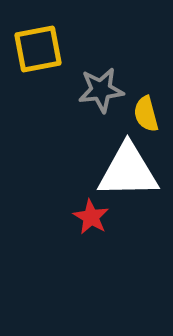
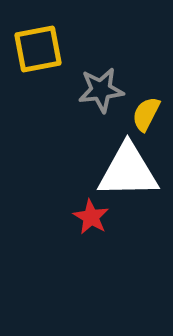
yellow semicircle: rotated 42 degrees clockwise
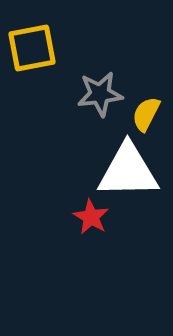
yellow square: moved 6 px left, 1 px up
gray star: moved 1 px left, 4 px down
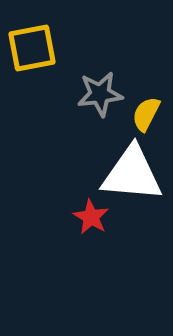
white triangle: moved 4 px right, 3 px down; rotated 6 degrees clockwise
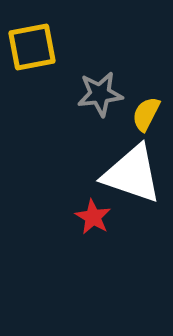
yellow square: moved 1 px up
white triangle: rotated 14 degrees clockwise
red star: moved 2 px right
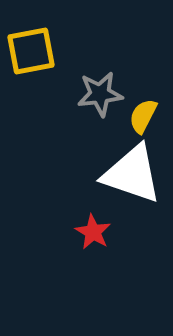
yellow square: moved 1 px left, 4 px down
yellow semicircle: moved 3 px left, 2 px down
red star: moved 15 px down
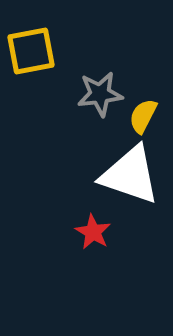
white triangle: moved 2 px left, 1 px down
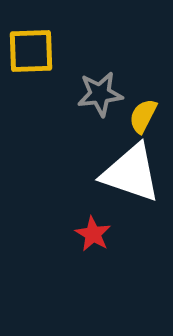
yellow square: rotated 9 degrees clockwise
white triangle: moved 1 px right, 2 px up
red star: moved 2 px down
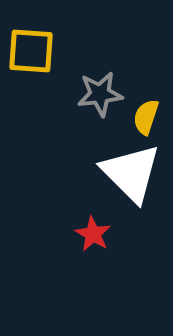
yellow square: rotated 6 degrees clockwise
yellow semicircle: moved 3 px right, 1 px down; rotated 9 degrees counterclockwise
white triangle: rotated 26 degrees clockwise
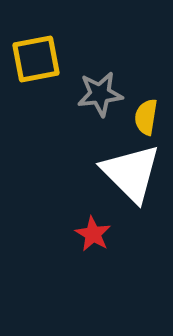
yellow square: moved 5 px right, 8 px down; rotated 15 degrees counterclockwise
yellow semicircle: rotated 9 degrees counterclockwise
